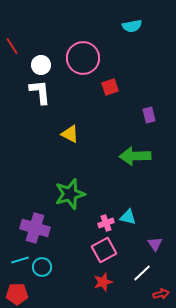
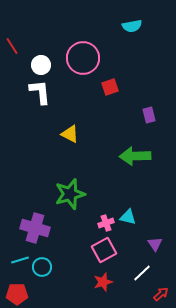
red arrow: rotated 28 degrees counterclockwise
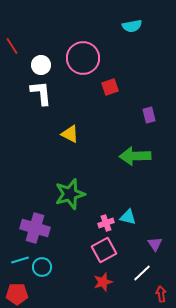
white L-shape: moved 1 px right, 1 px down
red arrow: rotated 56 degrees counterclockwise
